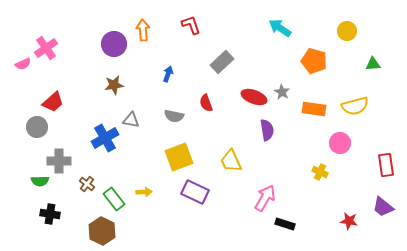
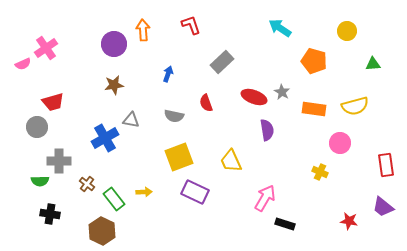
red trapezoid: rotated 25 degrees clockwise
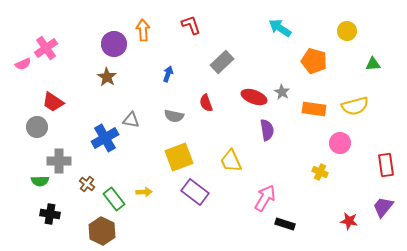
brown star: moved 7 px left, 8 px up; rotated 30 degrees counterclockwise
red trapezoid: rotated 50 degrees clockwise
purple rectangle: rotated 12 degrees clockwise
purple trapezoid: rotated 90 degrees clockwise
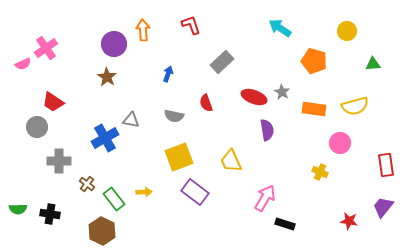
green semicircle: moved 22 px left, 28 px down
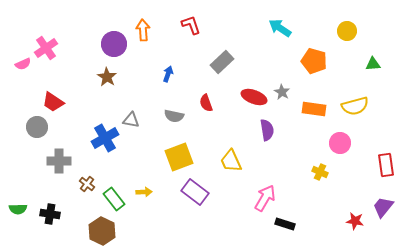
red star: moved 6 px right
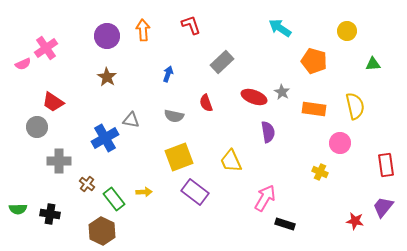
purple circle: moved 7 px left, 8 px up
yellow semicircle: rotated 88 degrees counterclockwise
purple semicircle: moved 1 px right, 2 px down
